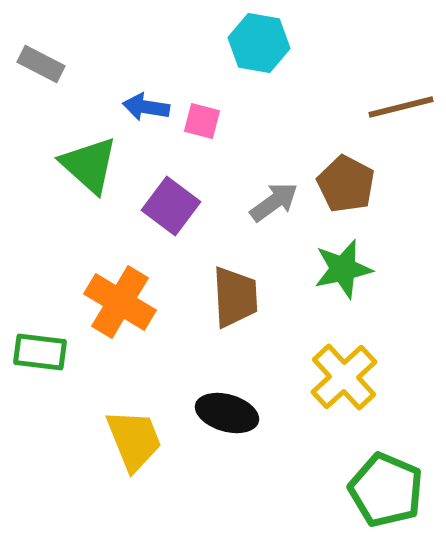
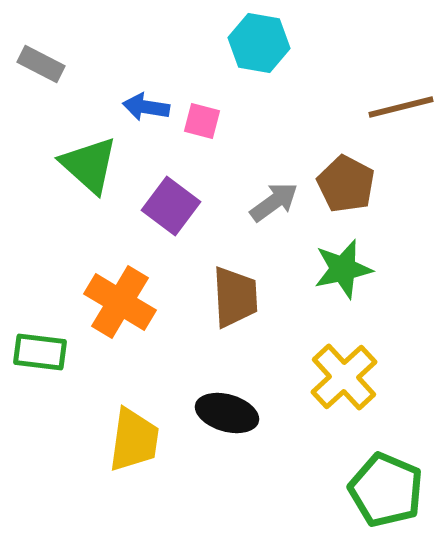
yellow trapezoid: rotated 30 degrees clockwise
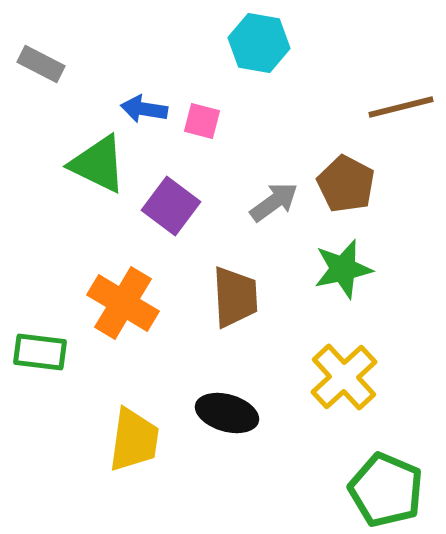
blue arrow: moved 2 px left, 2 px down
green triangle: moved 9 px right, 1 px up; rotated 16 degrees counterclockwise
orange cross: moved 3 px right, 1 px down
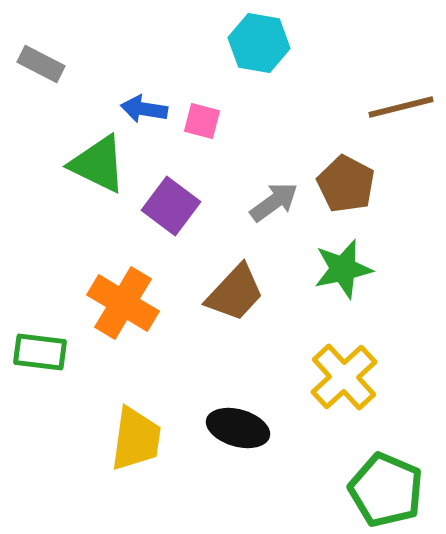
brown trapezoid: moved 4 px up; rotated 46 degrees clockwise
black ellipse: moved 11 px right, 15 px down
yellow trapezoid: moved 2 px right, 1 px up
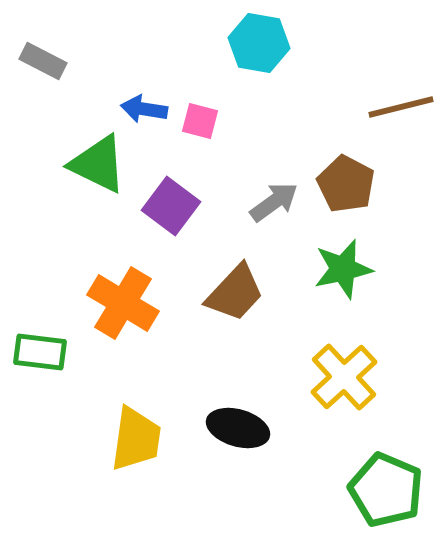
gray rectangle: moved 2 px right, 3 px up
pink square: moved 2 px left
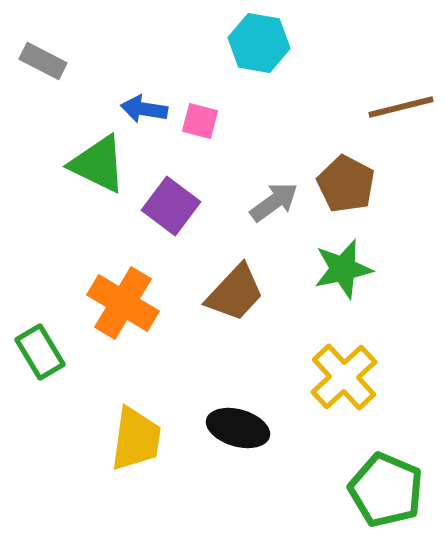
green rectangle: rotated 52 degrees clockwise
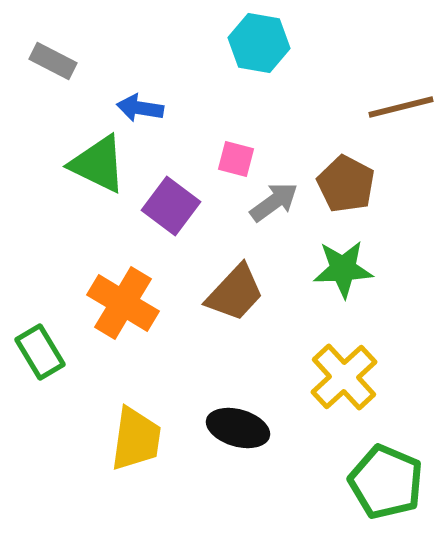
gray rectangle: moved 10 px right
blue arrow: moved 4 px left, 1 px up
pink square: moved 36 px right, 38 px down
green star: rotated 10 degrees clockwise
green pentagon: moved 8 px up
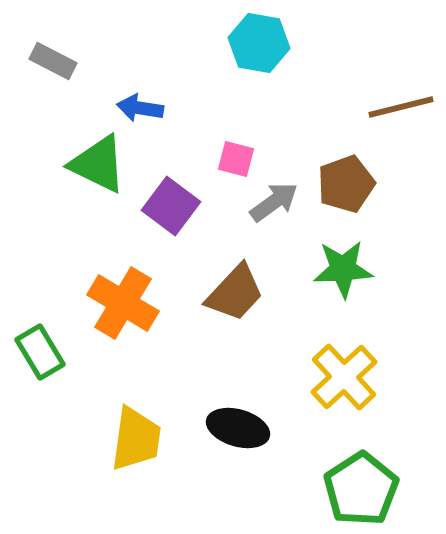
brown pentagon: rotated 24 degrees clockwise
green pentagon: moved 25 px left, 7 px down; rotated 16 degrees clockwise
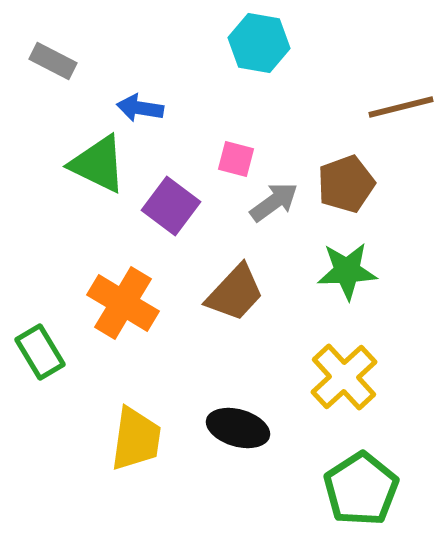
green star: moved 4 px right, 2 px down
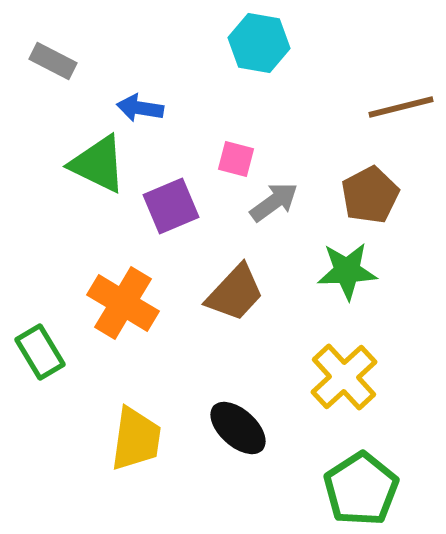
brown pentagon: moved 24 px right, 11 px down; rotated 8 degrees counterclockwise
purple square: rotated 30 degrees clockwise
black ellipse: rotated 26 degrees clockwise
